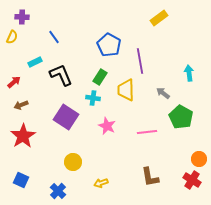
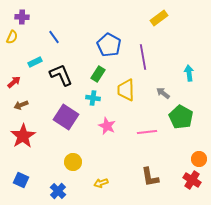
purple line: moved 3 px right, 4 px up
green rectangle: moved 2 px left, 3 px up
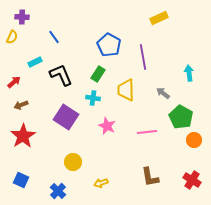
yellow rectangle: rotated 12 degrees clockwise
orange circle: moved 5 px left, 19 px up
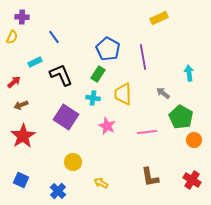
blue pentagon: moved 1 px left, 4 px down
yellow trapezoid: moved 3 px left, 4 px down
yellow arrow: rotated 48 degrees clockwise
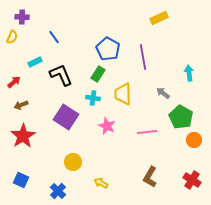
brown L-shape: rotated 40 degrees clockwise
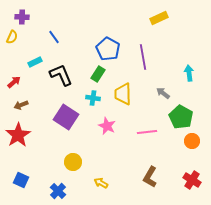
red star: moved 5 px left, 1 px up
orange circle: moved 2 px left, 1 px down
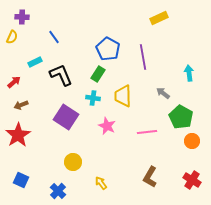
yellow trapezoid: moved 2 px down
yellow arrow: rotated 24 degrees clockwise
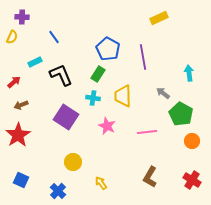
green pentagon: moved 3 px up
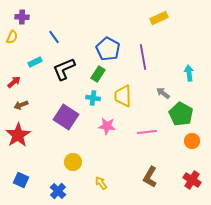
black L-shape: moved 3 px right, 6 px up; rotated 90 degrees counterclockwise
pink star: rotated 18 degrees counterclockwise
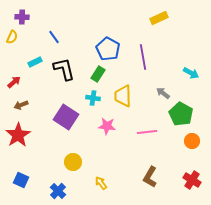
black L-shape: rotated 100 degrees clockwise
cyan arrow: moved 2 px right; rotated 126 degrees clockwise
